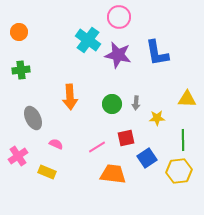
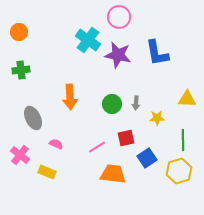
pink cross: moved 2 px right, 1 px up; rotated 18 degrees counterclockwise
yellow hexagon: rotated 10 degrees counterclockwise
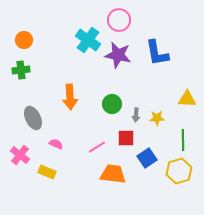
pink circle: moved 3 px down
orange circle: moved 5 px right, 8 px down
gray arrow: moved 12 px down
red square: rotated 12 degrees clockwise
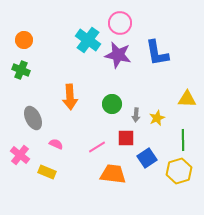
pink circle: moved 1 px right, 3 px down
green cross: rotated 30 degrees clockwise
yellow star: rotated 21 degrees counterclockwise
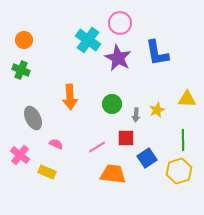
purple star: moved 3 px down; rotated 16 degrees clockwise
yellow star: moved 8 px up
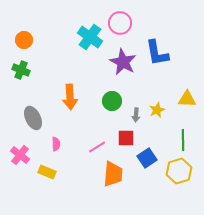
cyan cross: moved 2 px right, 3 px up
purple star: moved 5 px right, 4 px down
green circle: moved 3 px up
pink semicircle: rotated 64 degrees clockwise
orange trapezoid: rotated 88 degrees clockwise
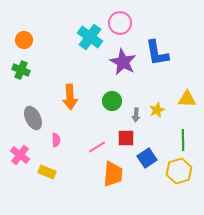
pink semicircle: moved 4 px up
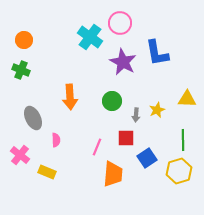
pink line: rotated 36 degrees counterclockwise
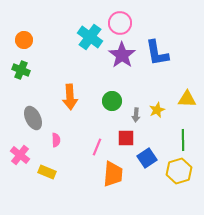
purple star: moved 1 px left, 7 px up; rotated 8 degrees clockwise
